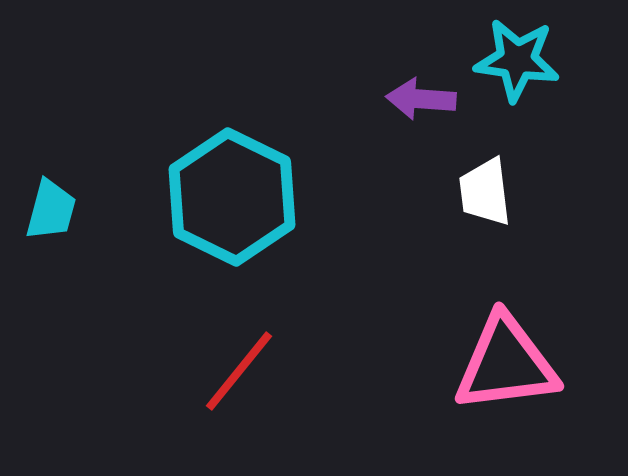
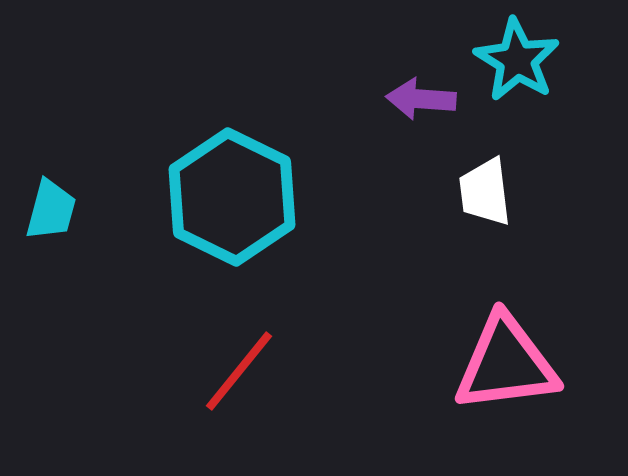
cyan star: rotated 24 degrees clockwise
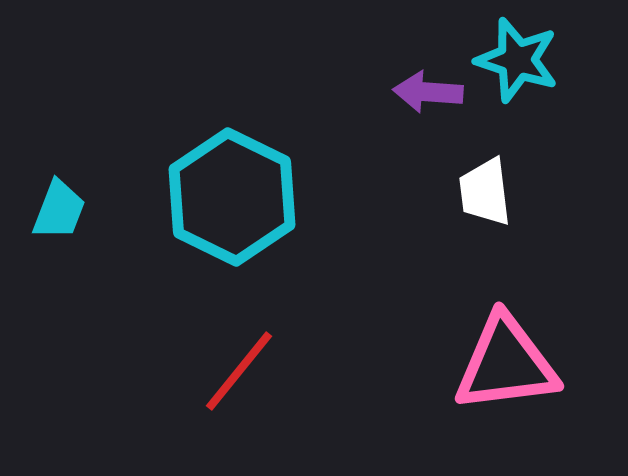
cyan star: rotated 14 degrees counterclockwise
purple arrow: moved 7 px right, 7 px up
cyan trapezoid: moved 8 px right; rotated 6 degrees clockwise
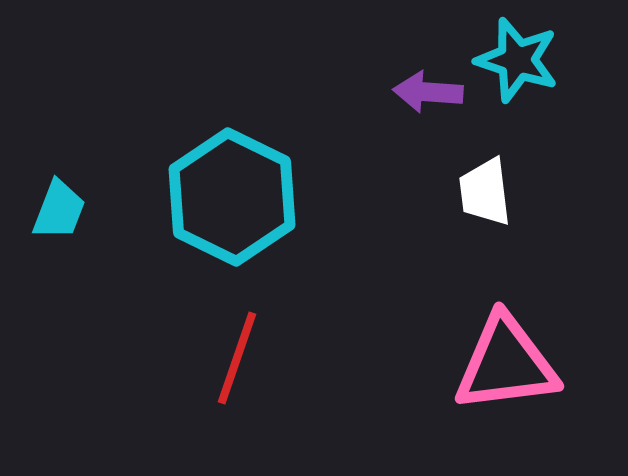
red line: moved 2 px left, 13 px up; rotated 20 degrees counterclockwise
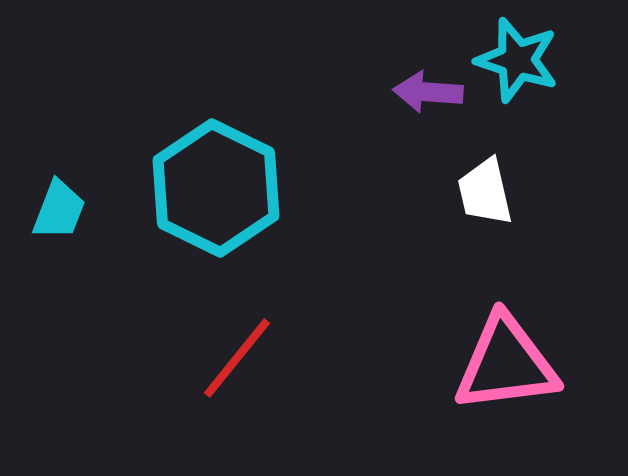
white trapezoid: rotated 6 degrees counterclockwise
cyan hexagon: moved 16 px left, 9 px up
red line: rotated 20 degrees clockwise
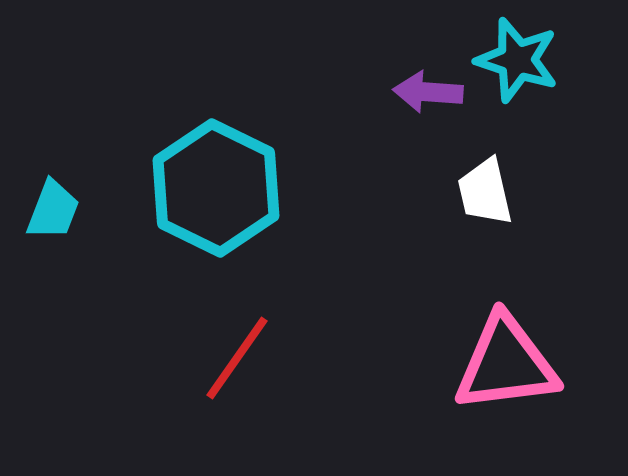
cyan trapezoid: moved 6 px left
red line: rotated 4 degrees counterclockwise
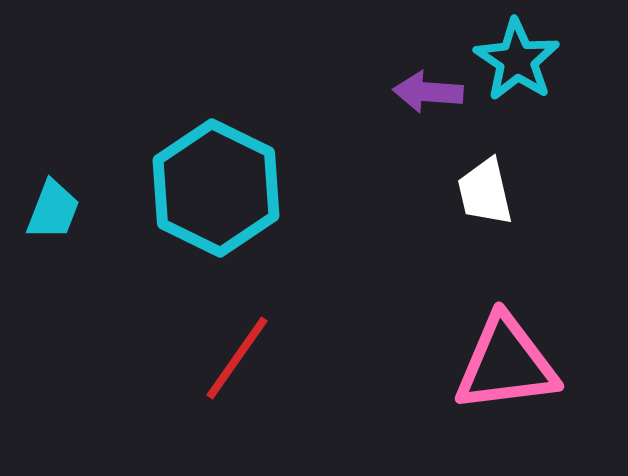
cyan star: rotated 16 degrees clockwise
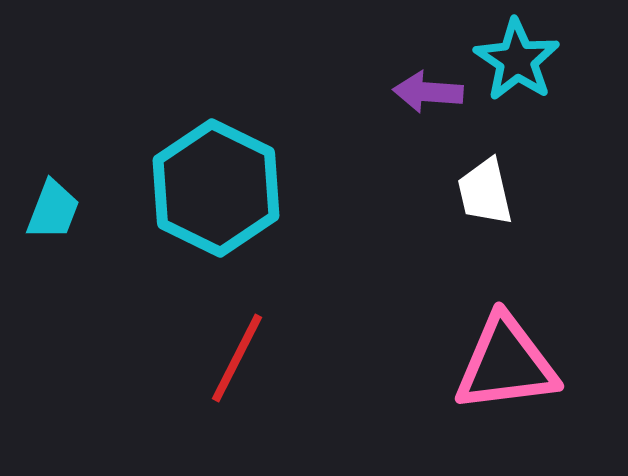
red line: rotated 8 degrees counterclockwise
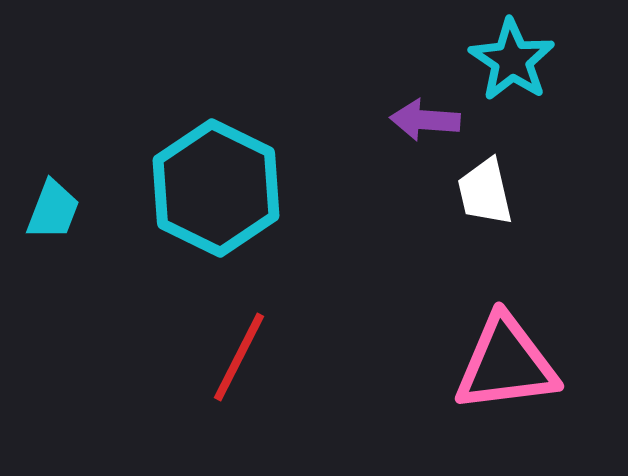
cyan star: moved 5 px left
purple arrow: moved 3 px left, 28 px down
red line: moved 2 px right, 1 px up
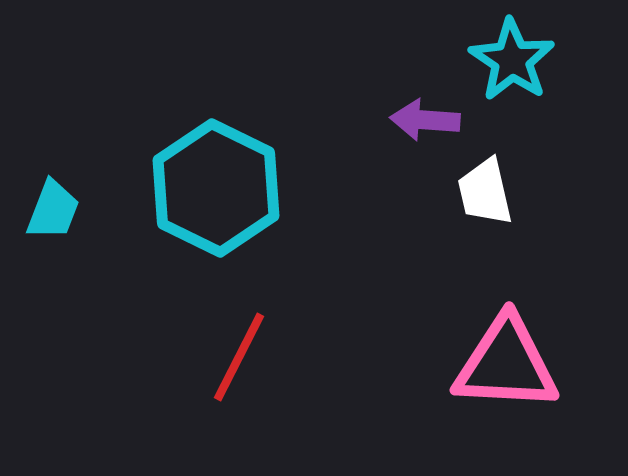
pink triangle: rotated 10 degrees clockwise
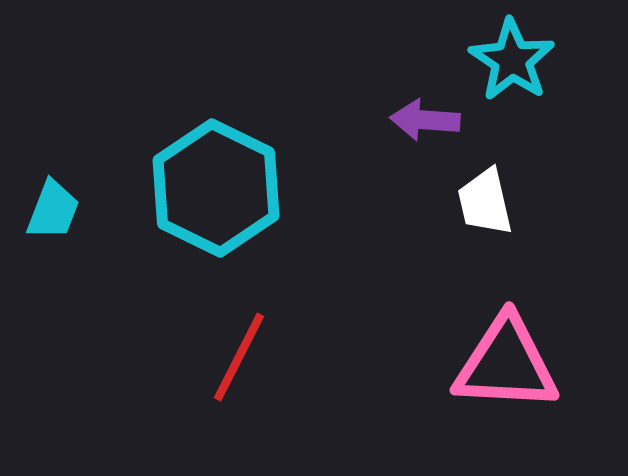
white trapezoid: moved 10 px down
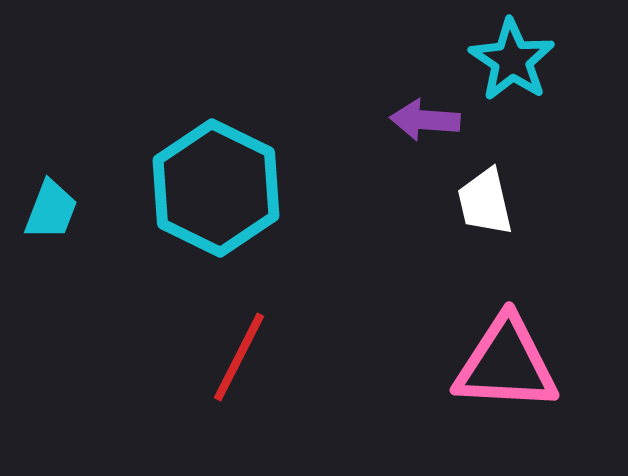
cyan trapezoid: moved 2 px left
